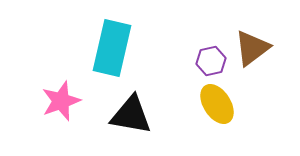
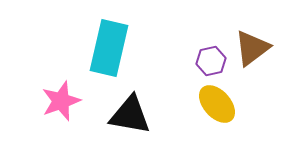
cyan rectangle: moved 3 px left
yellow ellipse: rotated 9 degrees counterclockwise
black triangle: moved 1 px left
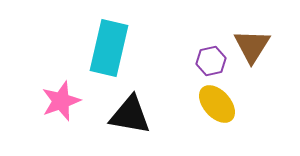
brown triangle: moved 2 px up; rotated 21 degrees counterclockwise
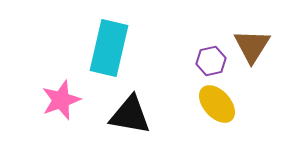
pink star: moved 1 px up
